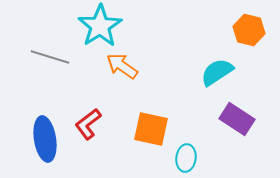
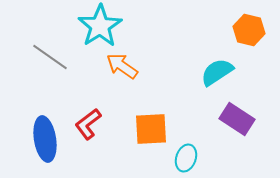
gray line: rotated 18 degrees clockwise
orange square: rotated 15 degrees counterclockwise
cyan ellipse: rotated 12 degrees clockwise
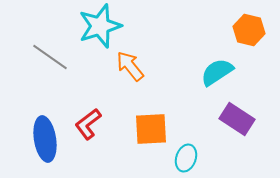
cyan star: rotated 15 degrees clockwise
orange arrow: moved 8 px right; rotated 16 degrees clockwise
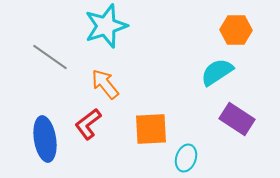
cyan star: moved 6 px right
orange hexagon: moved 13 px left; rotated 12 degrees counterclockwise
orange arrow: moved 25 px left, 18 px down
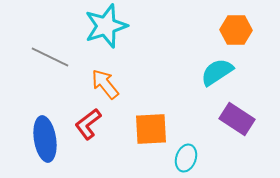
gray line: rotated 9 degrees counterclockwise
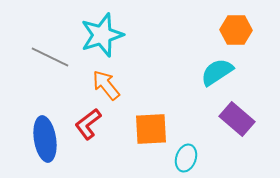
cyan star: moved 4 px left, 9 px down
orange arrow: moved 1 px right, 1 px down
purple rectangle: rotated 8 degrees clockwise
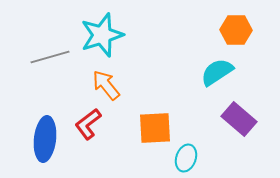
gray line: rotated 42 degrees counterclockwise
purple rectangle: moved 2 px right
orange square: moved 4 px right, 1 px up
blue ellipse: rotated 15 degrees clockwise
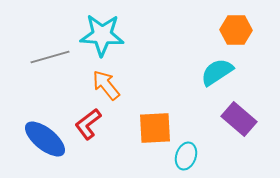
cyan star: rotated 21 degrees clockwise
blue ellipse: rotated 57 degrees counterclockwise
cyan ellipse: moved 2 px up
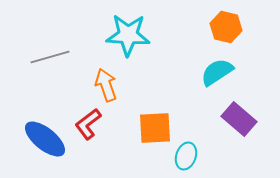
orange hexagon: moved 10 px left, 3 px up; rotated 12 degrees clockwise
cyan star: moved 26 px right
orange arrow: rotated 20 degrees clockwise
